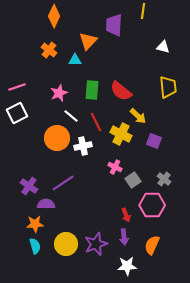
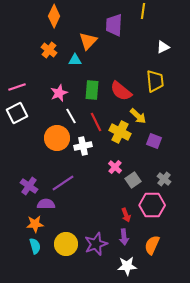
white triangle: rotated 40 degrees counterclockwise
yellow trapezoid: moved 13 px left, 6 px up
white line: rotated 21 degrees clockwise
yellow cross: moved 1 px left, 2 px up
pink cross: rotated 16 degrees clockwise
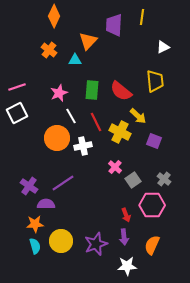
yellow line: moved 1 px left, 6 px down
yellow circle: moved 5 px left, 3 px up
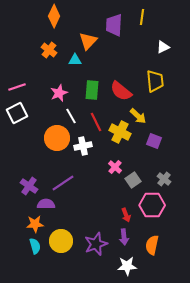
orange semicircle: rotated 12 degrees counterclockwise
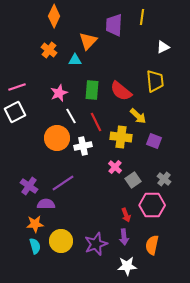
white square: moved 2 px left, 1 px up
yellow cross: moved 1 px right, 5 px down; rotated 20 degrees counterclockwise
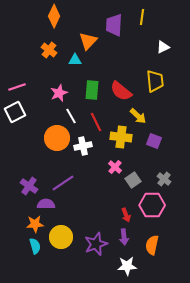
yellow circle: moved 4 px up
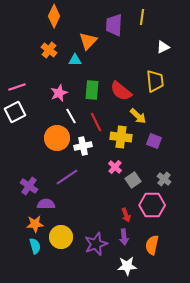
purple line: moved 4 px right, 6 px up
